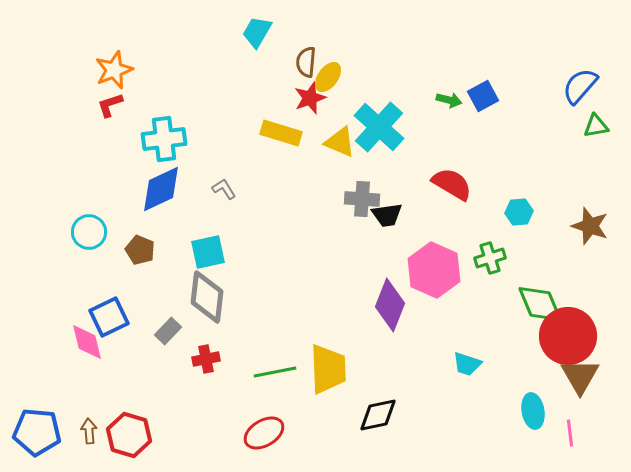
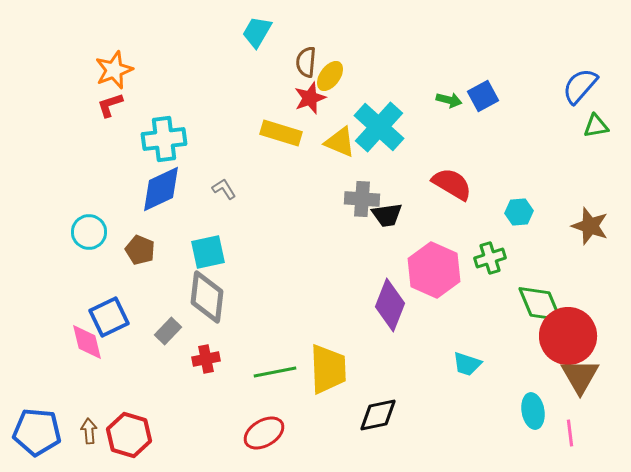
yellow ellipse at (328, 77): moved 2 px right, 1 px up
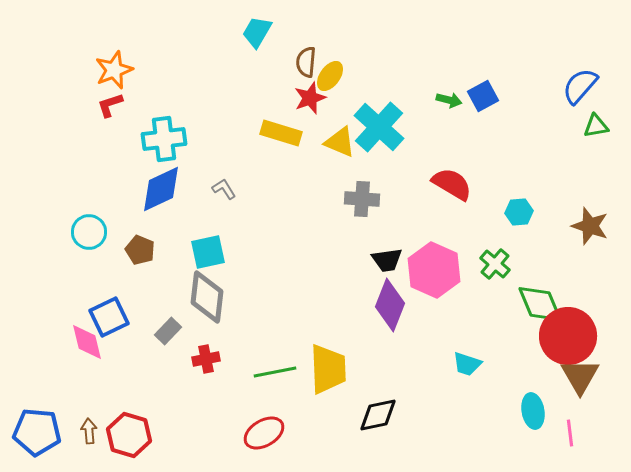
black trapezoid at (387, 215): moved 45 px down
green cross at (490, 258): moved 5 px right, 6 px down; rotated 32 degrees counterclockwise
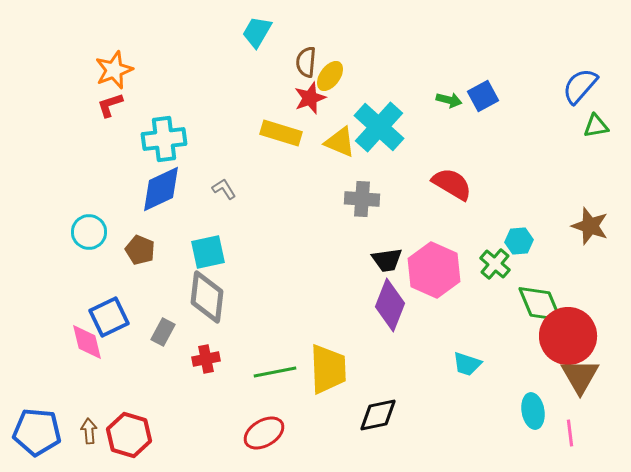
cyan hexagon at (519, 212): moved 29 px down
gray rectangle at (168, 331): moved 5 px left, 1 px down; rotated 16 degrees counterclockwise
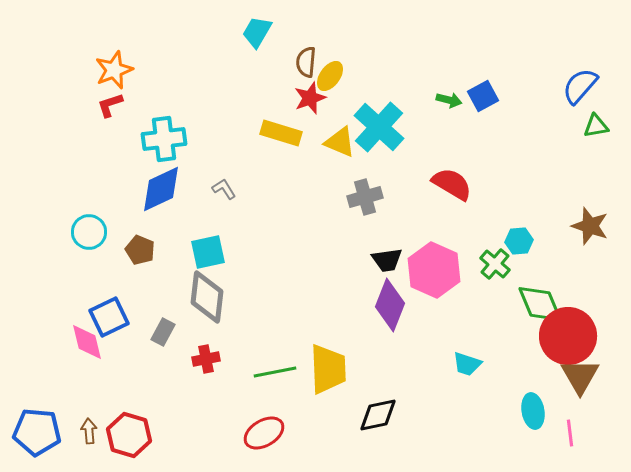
gray cross at (362, 199): moved 3 px right, 2 px up; rotated 20 degrees counterclockwise
